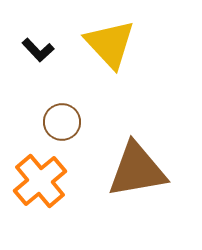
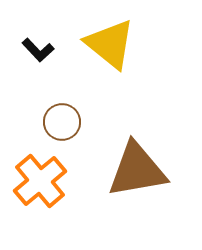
yellow triangle: rotated 8 degrees counterclockwise
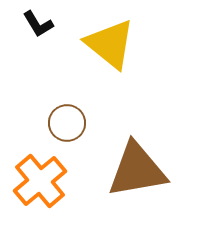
black L-shape: moved 26 px up; rotated 12 degrees clockwise
brown circle: moved 5 px right, 1 px down
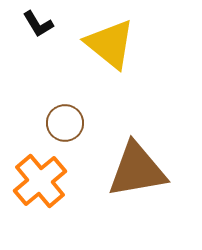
brown circle: moved 2 px left
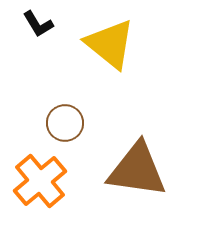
brown triangle: rotated 18 degrees clockwise
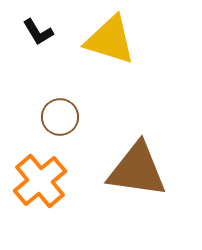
black L-shape: moved 8 px down
yellow triangle: moved 4 px up; rotated 22 degrees counterclockwise
brown circle: moved 5 px left, 6 px up
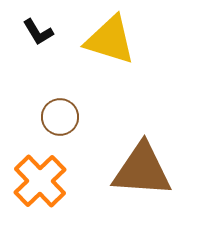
brown triangle: moved 5 px right; rotated 4 degrees counterclockwise
orange cross: rotated 4 degrees counterclockwise
